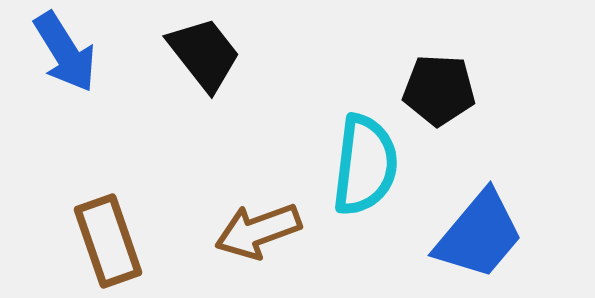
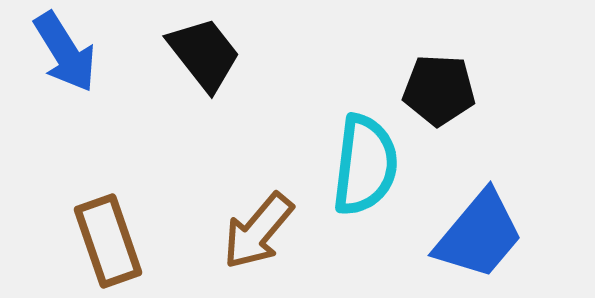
brown arrow: rotated 30 degrees counterclockwise
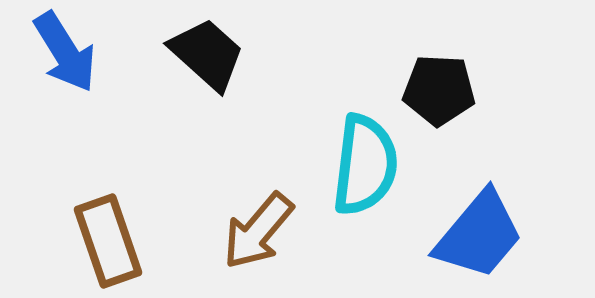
black trapezoid: moved 3 px right; rotated 10 degrees counterclockwise
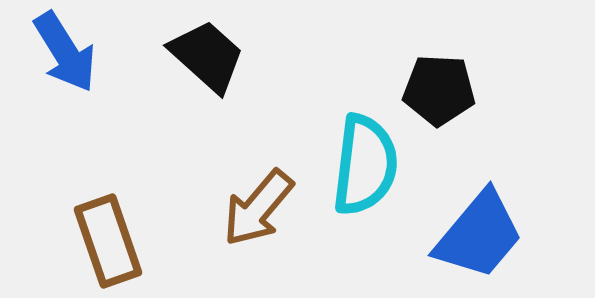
black trapezoid: moved 2 px down
brown arrow: moved 23 px up
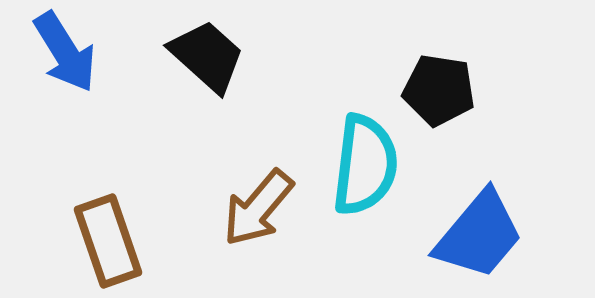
black pentagon: rotated 6 degrees clockwise
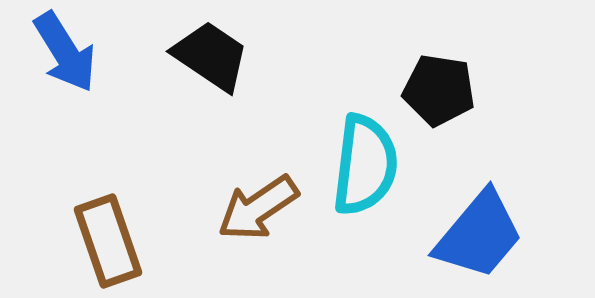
black trapezoid: moved 4 px right; rotated 8 degrees counterclockwise
brown arrow: rotated 16 degrees clockwise
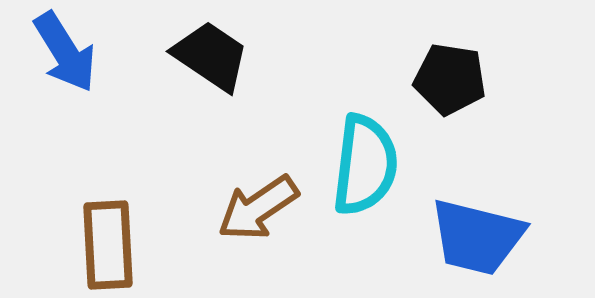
black pentagon: moved 11 px right, 11 px up
blue trapezoid: moved 2 px left, 2 px down; rotated 64 degrees clockwise
brown rectangle: moved 4 px down; rotated 16 degrees clockwise
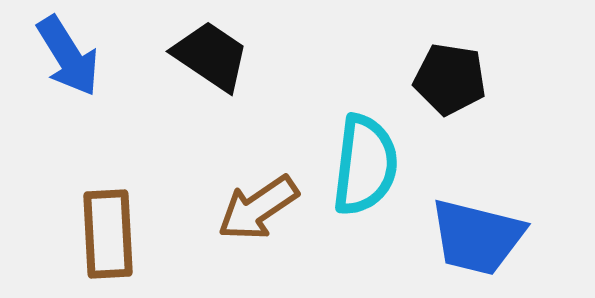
blue arrow: moved 3 px right, 4 px down
brown rectangle: moved 11 px up
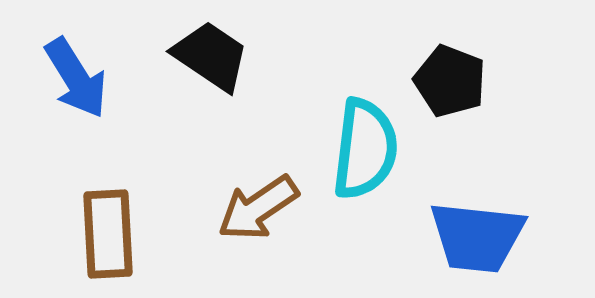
blue arrow: moved 8 px right, 22 px down
black pentagon: moved 2 px down; rotated 12 degrees clockwise
cyan semicircle: moved 16 px up
blue trapezoid: rotated 8 degrees counterclockwise
